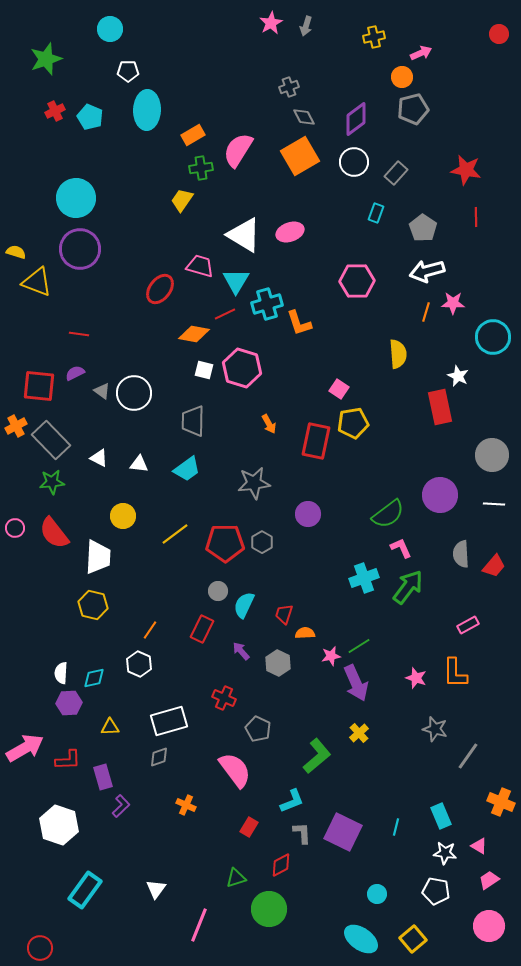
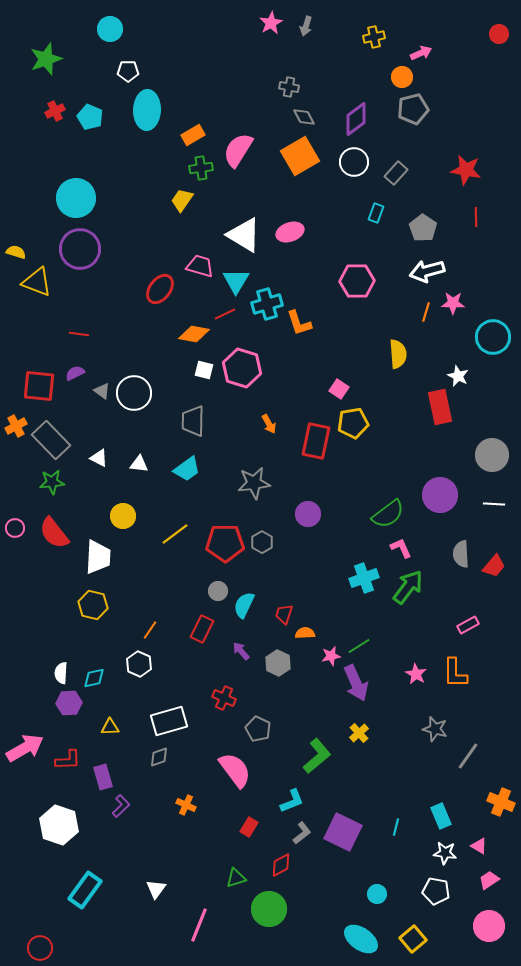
gray cross at (289, 87): rotated 30 degrees clockwise
pink star at (416, 678): moved 4 px up; rotated 10 degrees clockwise
gray L-shape at (302, 833): rotated 55 degrees clockwise
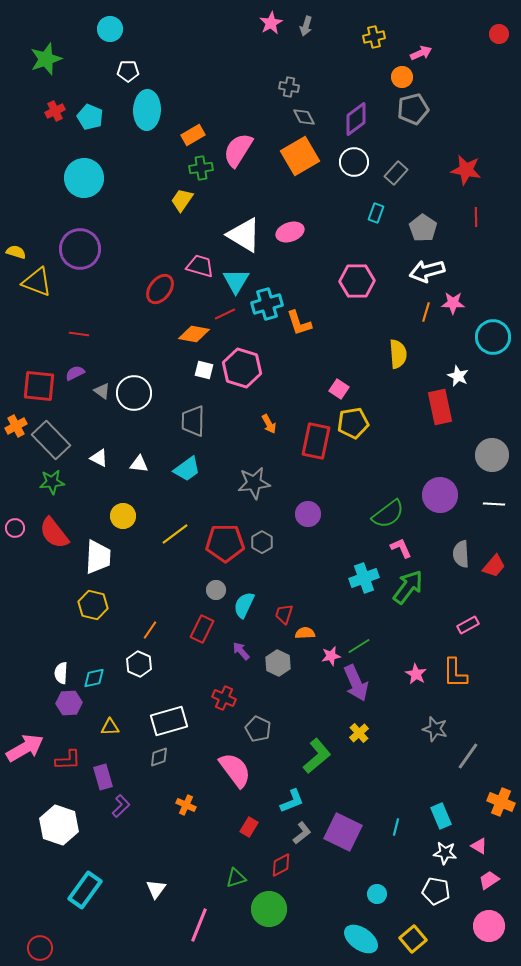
cyan circle at (76, 198): moved 8 px right, 20 px up
gray circle at (218, 591): moved 2 px left, 1 px up
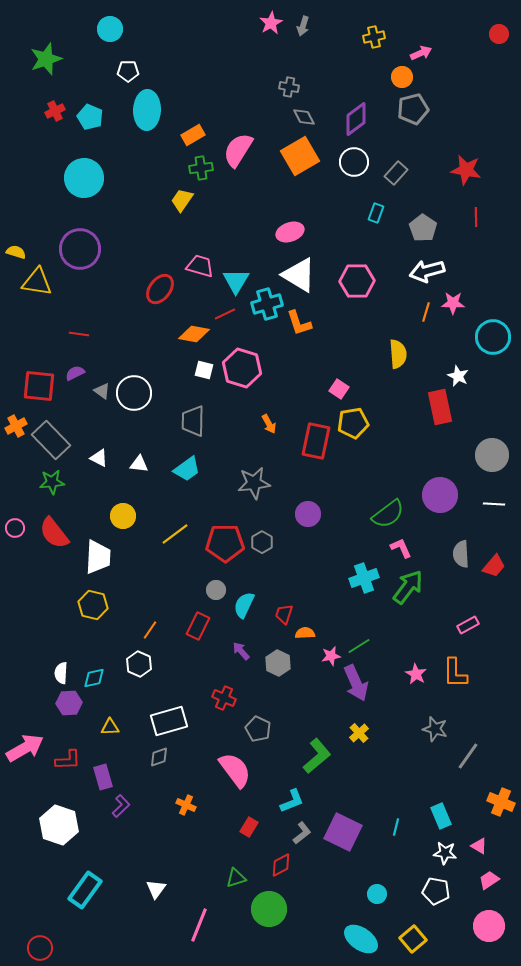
gray arrow at (306, 26): moved 3 px left
white triangle at (244, 235): moved 55 px right, 40 px down
yellow triangle at (37, 282): rotated 12 degrees counterclockwise
red rectangle at (202, 629): moved 4 px left, 3 px up
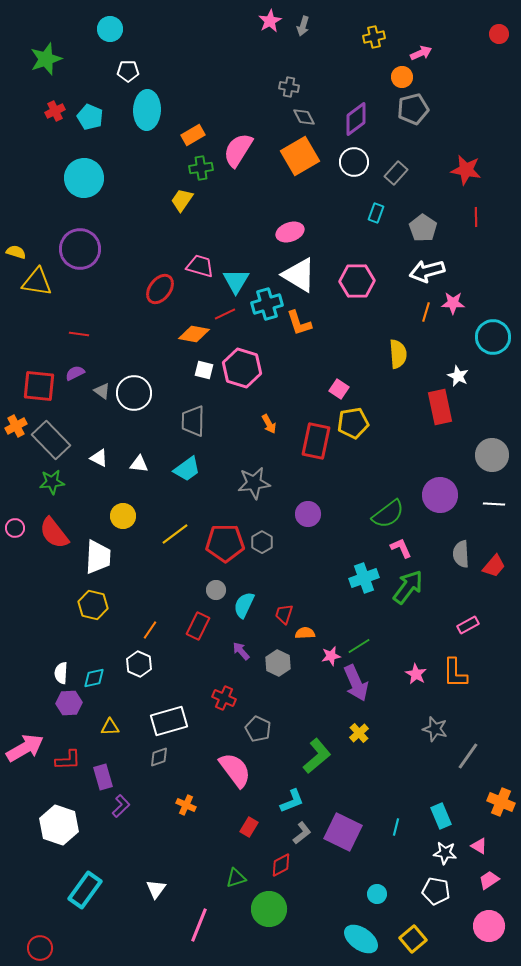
pink star at (271, 23): moved 1 px left, 2 px up
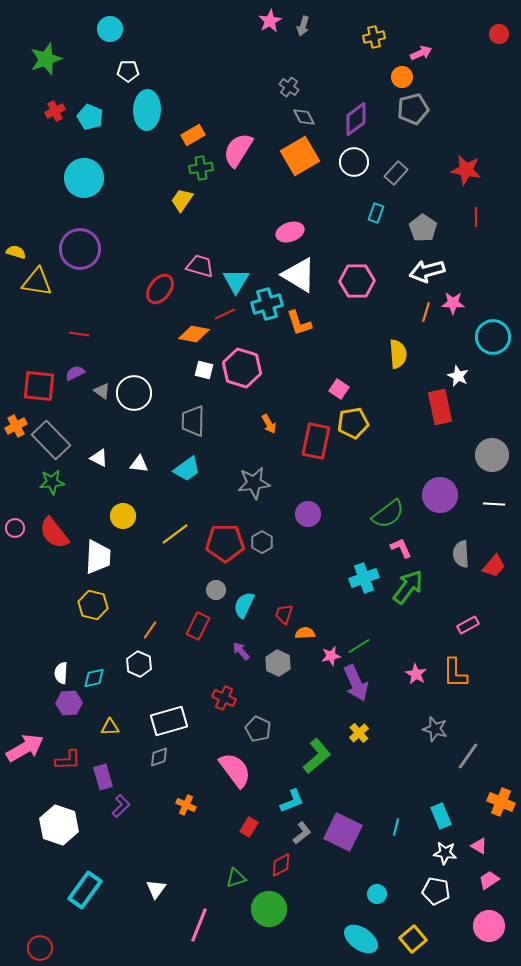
gray cross at (289, 87): rotated 24 degrees clockwise
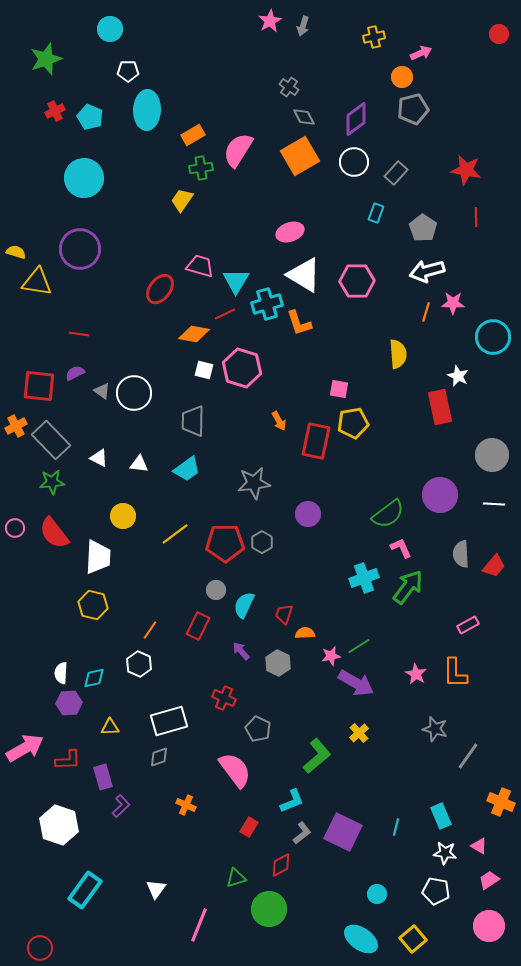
white triangle at (299, 275): moved 5 px right
pink square at (339, 389): rotated 24 degrees counterclockwise
orange arrow at (269, 424): moved 10 px right, 3 px up
purple arrow at (356, 683): rotated 36 degrees counterclockwise
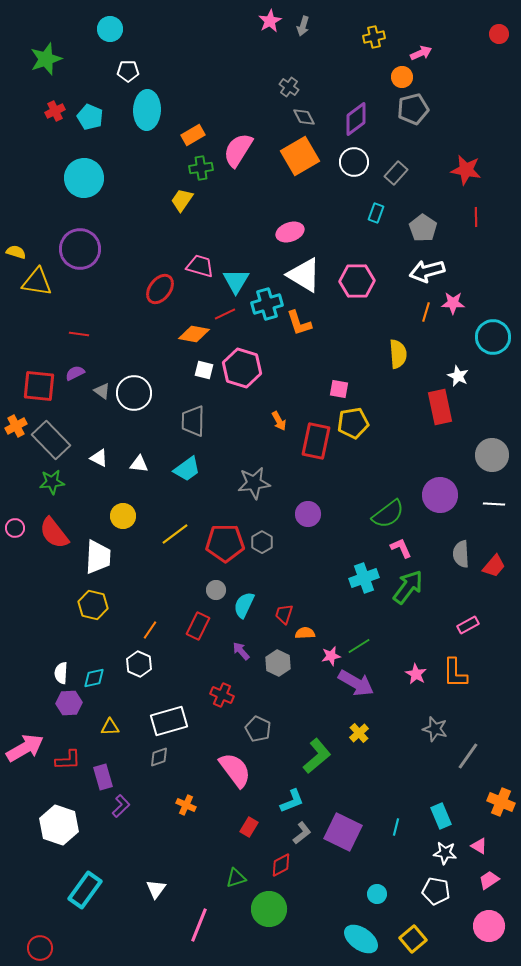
red cross at (224, 698): moved 2 px left, 3 px up
